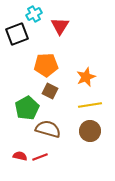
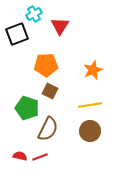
orange star: moved 7 px right, 7 px up
green pentagon: rotated 25 degrees counterclockwise
brown semicircle: rotated 100 degrees clockwise
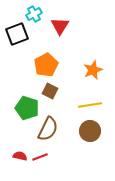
orange pentagon: rotated 25 degrees counterclockwise
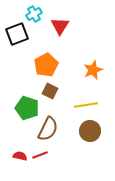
yellow line: moved 4 px left
red line: moved 2 px up
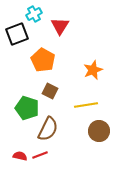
orange pentagon: moved 3 px left, 5 px up; rotated 15 degrees counterclockwise
brown circle: moved 9 px right
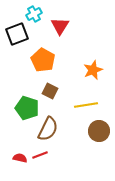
red semicircle: moved 2 px down
